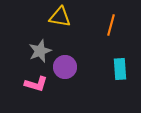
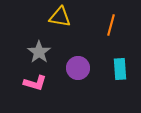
gray star: moved 1 px left, 1 px down; rotated 15 degrees counterclockwise
purple circle: moved 13 px right, 1 px down
pink L-shape: moved 1 px left, 1 px up
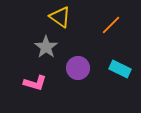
yellow triangle: rotated 25 degrees clockwise
orange line: rotated 30 degrees clockwise
gray star: moved 7 px right, 5 px up
cyan rectangle: rotated 60 degrees counterclockwise
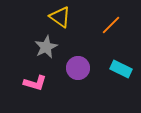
gray star: rotated 10 degrees clockwise
cyan rectangle: moved 1 px right
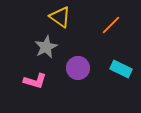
pink L-shape: moved 2 px up
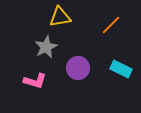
yellow triangle: rotated 45 degrees counterclockwise
